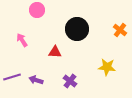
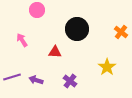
orange cross: moved 1 px right, 2 px down
yellow star: rotated 30 degrees clockwise
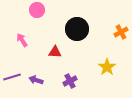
orange cross: rotated 24 degrees clockwise
purple cross: rotated 24 degrees clockwise
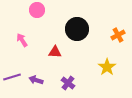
orange cross: moved 3 px left, 3 px down
purple cross: moved 2 px left, 2 px down; rotated 24 degrees counterclockwise
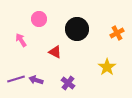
pink circle: moved 2 px right, 9 px down
orange cross: moved 1 px left, 2 px up
pink arrow: moved 1 px left
red triangle: rotated 24 degrees clockwise
purple line: moved 4 px right, 2 px down
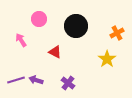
black circle: moved 1 px left, 3 px up
yellow star: moved 8 px up
purple line: moved 1 px down
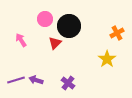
pink circle: moved 6 px right
black circle: moved 7 px left
red triangle: moved 9 px up; rotated 48 degrees clockwise
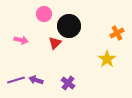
pink circle: moved 1 px left, 5 px up
pink arrow: rotated 136 degrees clockwise
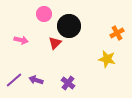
yellow star: rotated 24 degrees counterclockwise
purple line: moved 2 px left; rotated 24 degrees counterclockwise
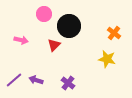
orange cross: moved 3 px left; rotated 24 degrees counterclockwise
red triangle: moved 1 px left, 2 px down
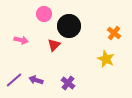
yellow star: moved 1 px left; rotated 12 degrees clockwise
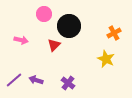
orange cross: rotated 24 degrees clockwise
